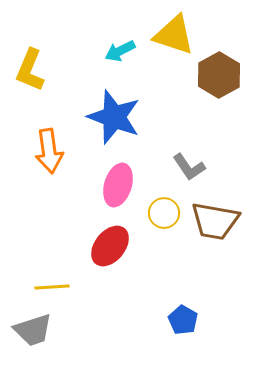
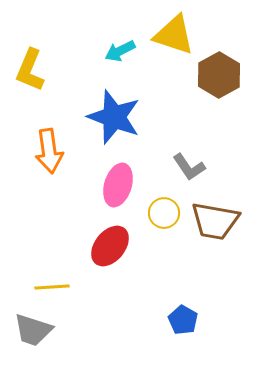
gray trapezoid: rotated 36 degrees clockwise
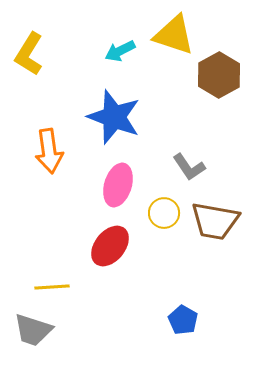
yellow L-shape: moved 1 px left, 16 px up; rotated 9 degrees clockwise
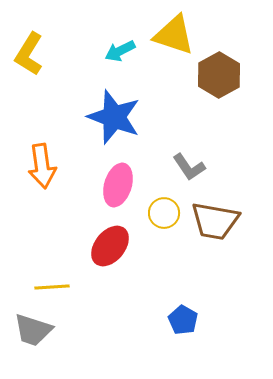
orange arrow: moved 7 px left, 15 px down
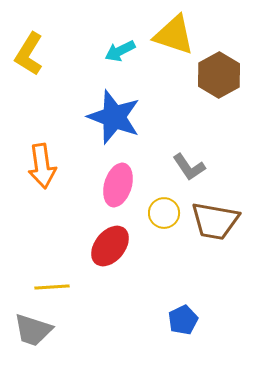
blue pentagon: rotated 16 degrees clockwise
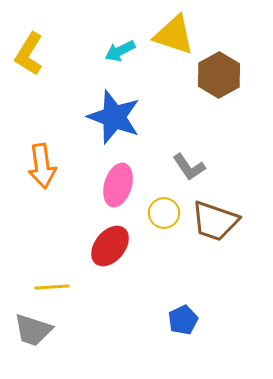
brown trapezoid: rotated 9 degrees clockwise
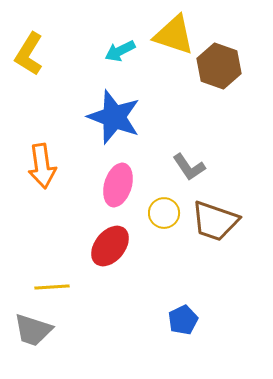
brown hexagon: moved 9 px up; rotated 12 degrees counterclockwise
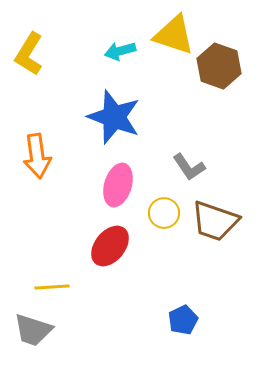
cyan arrow: rotated 12 degrees clockwise
orange arrow: moved 5 px left, 10 px up
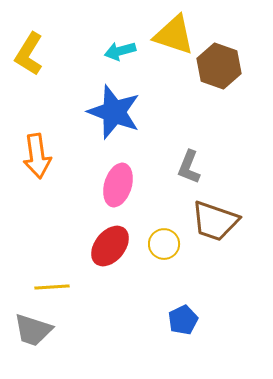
blue star: moved 5 px up
gray L-shape: rotated 56 degrees clockwise
yellow circle: moved 31 px down
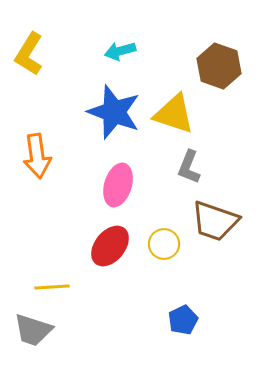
yellow triangle: moved 79 px down
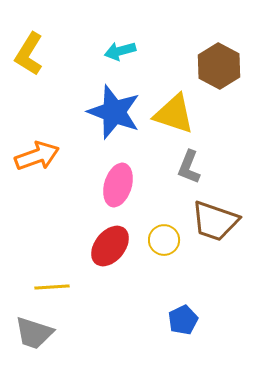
brown hexagon: rotated 9 degrees clockwise
orange arrow: rotated 102 degrees counterclockwise
yellow circle: moved 4 px up
gray trapezoid: moved 1 px right, 3 px down
